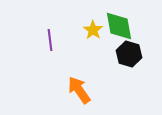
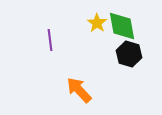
green diamond: moved 3 px right
yellow star: moved 4 px right, 7 px up
orange arrow: rotated 8 degrees counterclockwise
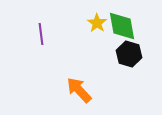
purple line: moved 9 px left, 6 px up
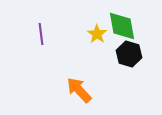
yellow star: moved 11 px down
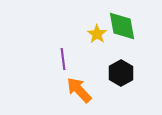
purple line: moved 22 px right, 25 px down
black hexagon: moved 8 px left, 19 px down; rotated 15 degrees clockwise
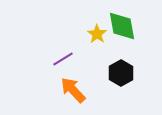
purple line: rotated 65 degrees clockwise
orange arrow: moved 6 px left
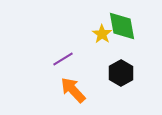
yellow star: moved 5 px right
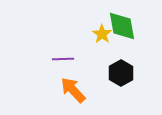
purple line: rotated 30 degrees clockwise
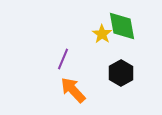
purple line: rotated 65 degrees counterclockwise
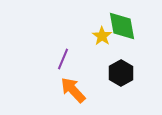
yellow star: moved 2 px down
